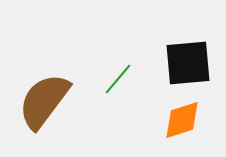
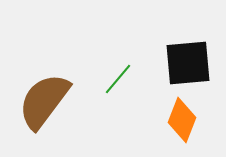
orange diamond: rotated 51 degrees counterclockwise
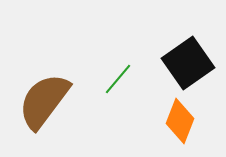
black square: rotated 30 degrees counterclockwise
orange diamond: moved 2 px left, 1 px down
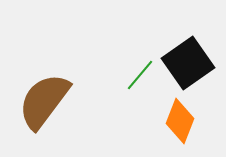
green line: moved 22 px right, 4 px up
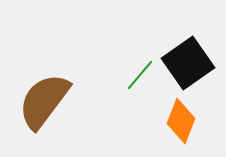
orange diamond: moved 1 px right
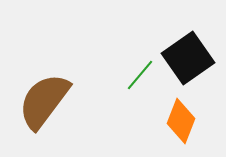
black square: moved 5 px up
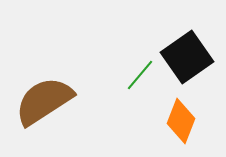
black square: moved 1 px left, 1 px up
brown semicircle: rotated 20 degrees clockwise
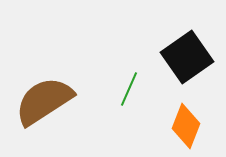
green line: moved 11 px left, 14 px down; rotated 16 degrees counterclockwise
orange diamond: moved 5 px right, 5 px down
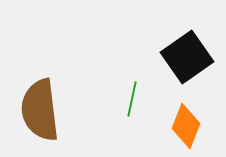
green line: moved 3 px right, 10 px down; rotated 12 degrees counterclockwise
brown semicircle: moved 4 px left, 9 px down; rotated 64 degrees counterclockwise
